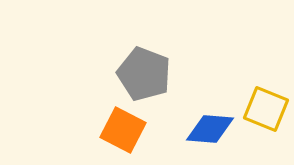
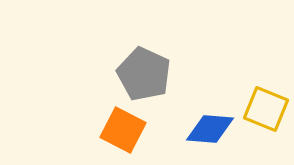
gray pentagon: rotated 4 degrees clockwise
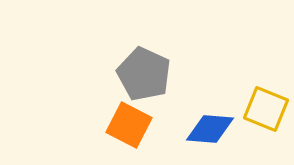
orange square: moved 6 px right, 5 px up
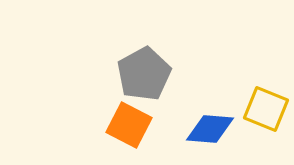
gray pentagon: rotated 18 degrees clockwise
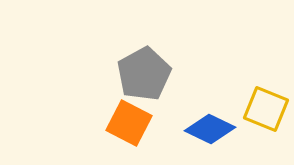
orange square: moved 2 px up
blue diamond: rotated 21 degrees clockwise
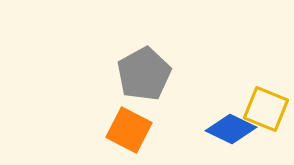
orange square: moved 7 px down
blue diamond: moved 21 px right
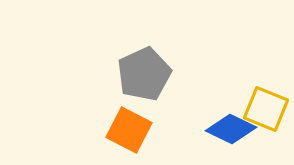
gray pentagon: rotated 4 degrees clockwise
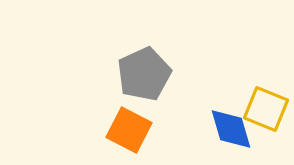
blue diamond: rotated 48 degrees clockwise
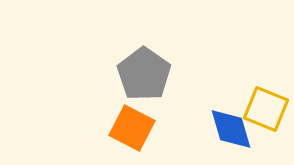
gray pentagon: rotated 12 degrees counterclockwise
orange square: moved 3 px right, 2 px up
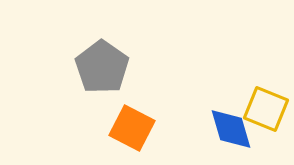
gray pentagon: moved 42 px left, 7 px up
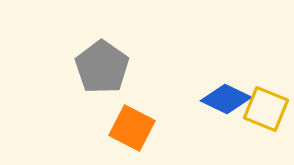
blue diamond: moved 5 px left, 30 px up; rotated 48 degrees counterclockwise
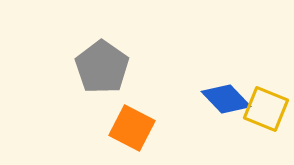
blue diamond: rotated 21 degrees clockwise
